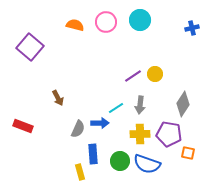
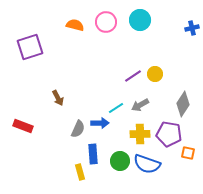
purple square: rotated 32 degrees clockwise
gray arrow: rotated 54 degrees clockwise
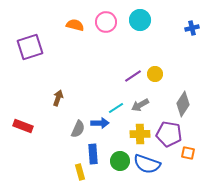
brown arrow: rotated 133 degrees counterclockwise
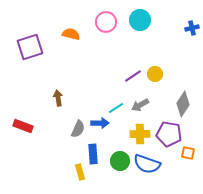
orange semicircle: moved 4 px left, 9 px down
brown arrow: rotated 28 degrees counterclockwise
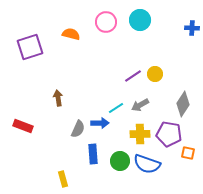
blue cross: rotated 16 degrees clockwise
yellow rectangle: moved 17 px left, 7 px down
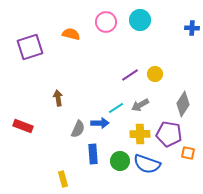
purple line: moved 3 px left, 1 px up
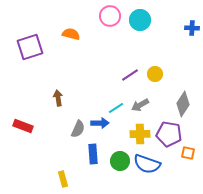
pink circle: moved 4 px right, 6 px up
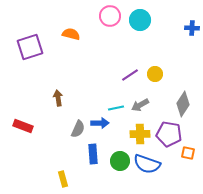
cyan line: rotated 21 degrees clockwise
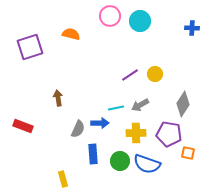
cyan circle: moved 1 px down
yellow cross: moved 4 px left, 1 px up
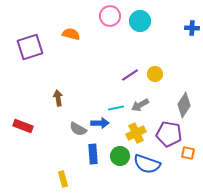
gray diamond: moved 1 px right, 1 px down
gray semicircle: rotated 96 degrees clockwise
yellow cross: rotated 24 degrees counterclockwise
green circle: moved 5 px up
